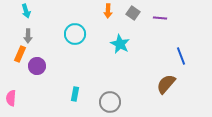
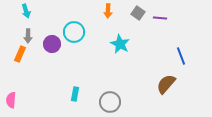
gray square: moved 5 px right
cyan circle: moved 1 px left, 2 px up
purple circle: moved 15 px right, 22 px up
pink semicircle: moved 2 px down
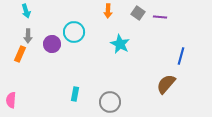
purple line: moved 1 px up
blue line: rotated 36 degrees clockwise
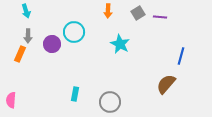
gray square: rotated 24 degrees clockwise
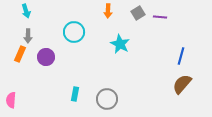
purple circle: moved 6 px left, 13 px down
brown semicircle: moved 16 px right
gray circle: moved 3 px left, 3 px up
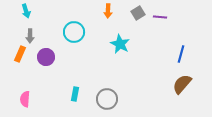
gray arrow: moved 2 px right
blue line: moved 2 px up
pink semicircle: moved 14 px right, 1 px up
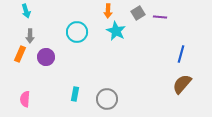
cyan circle: moved 3 px right
cyan star: moved 4 px left, 13 px up
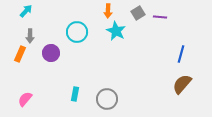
cyan arrow: rotated 120 degrees counterclockwise
purple circle: moved 5 px right, 4 px up
pink semicircle: rotated 35 degrees clockwise
